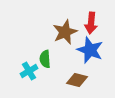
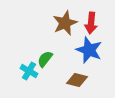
brown star: moved 9 px up
blue star: moved 1 px left
green semicircle: rotated 42 degrees clockwise
cyan cross: rotated 30 degrees counterclockwise
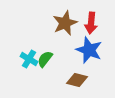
cyan cross: moved 12 px up
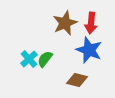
cyan cross: rotated 18 degrees clockwise
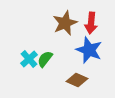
brown diamond: rotated 10 degrees clockwise
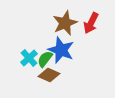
red arrow: rotated 20 degrees clockwise
blue star: moved 28 px left
cyan cross: moved 1 px up
brown diamond: moved 28 px left, 5 px up
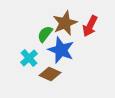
red arrow: moved 1 px left, 3 px down
green semicircle: moved 25 px up
brown diamond: moved 1 px right, 1 px up
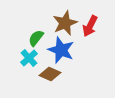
green semicircle: moved 9 px left, 4 px down
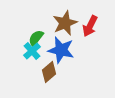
blue star: rotated 8 degrees counterclockwise
cyan cross: moved 3 px right, 7 px up
brown diamond: moved 1 px left, 2 px up; rotated 65 degrees counterclockwise
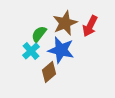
green semicircle: moved 3 px right, 4 px up
cyan cross: moved 1 px left
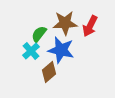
brown star: rotated 20 degrees clockwise
